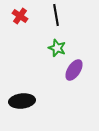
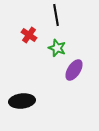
red cross: moved 9 px right, 19 px down
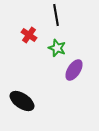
black ellipse: rotated 40 degrees clockwise
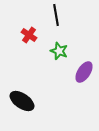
green star: moved 2 px right, 3 px down
purple ellipse: moved 10 px right, 2 px down
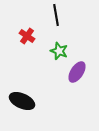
red cross: moved 2 px left, 1 px down
purple ellipse: moved 7 px left
black ellipse: rotated 10 degrees counterclockwise
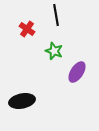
red cross: moved 7 px up
green star: moved 5 px left
black ellipse: rotated 35 degrees counterclockwise
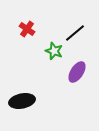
black line: moved 19 px right, 18 px down; rotated 60 degrees clockwise
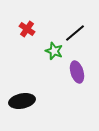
purple ellipse: rotated 50 degrees counterclockwise
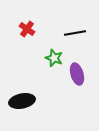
black line: rotated 30 degrees clockwise
green star: moved 7 px down
purple ellipse: moved 2 px down
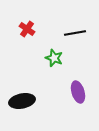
purple ellipse: moved 1 px right, 18 px down
